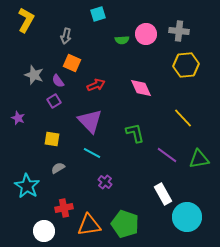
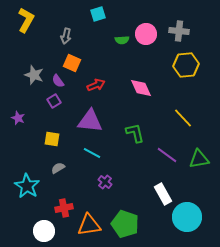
purple triangle: rotated 40 degrees counterclockwise
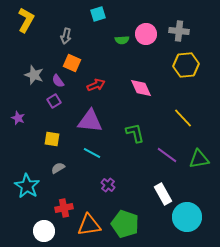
purple cross: moved 3 px right, 3 px down
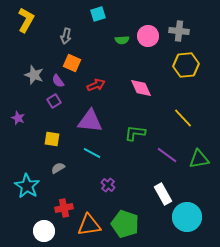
pink circle: moved 2 px right, 2 px down
green L-shape: rotated 70 degrees counterclockwise
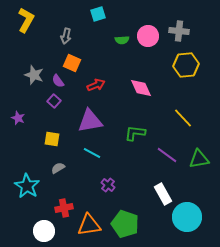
purple square: rotated 16 degrees counterclockwise
purple triangle: rotated 16 degrees counterclockwise
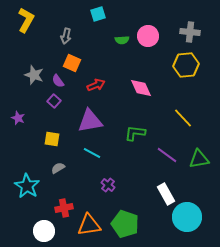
gray cross: moved 11 px right, 1 px down
white rectangle: moved 3 px right
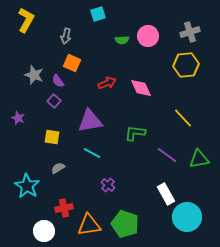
gray cross: rotated 24 degrees counterclockwise
red arrow: moved 11 px right, 2 px up
yellow square: moved 2 px up
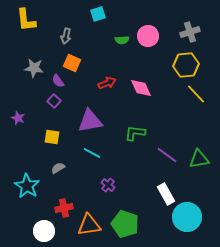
yellow L-shape: rotated 145 degrees clockwise
gray star: moved 7 px up; rotated 12 degrees counterclockwise
yellow line: moved 13 px right, 24 px up
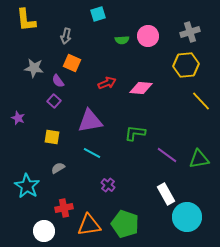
pink diamond: rotated 60 degrees counterclockwise
yellow line: moved 5 px right, 7 px down
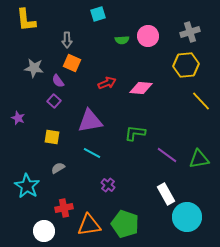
gray arrow: moved 1 px right, 4 px down; rotated 14 degrees counterclockwise
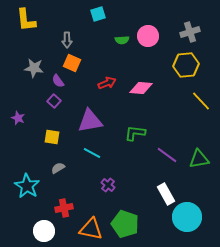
orange triangle: moved 2 px right, 4 px down; rotated 20 degrees clockwise
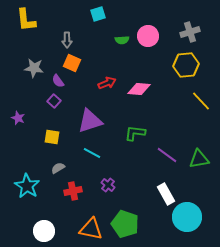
pink diamond: moved 2 px left, 1 px down
purple triangle: rotated 8 degrees counterclockwise
red cross: moved 9 px right, 17 px up
